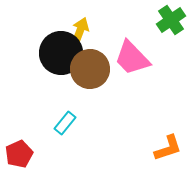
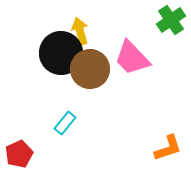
yellow arrow: rotated 36 degrees counterclockwise
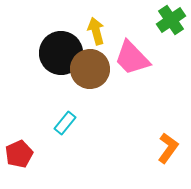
yellow arrow: moved 16 px right
orange L-shape: rotated 36 degrees counterclockwise
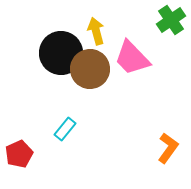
cyan rectangle: moved 6 px down
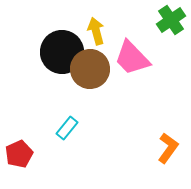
black circle: moved 1 px right, 1 px up
cyan rectangle: moved 2 px right, 1 px up
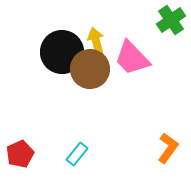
yellow arrow: moved 10 px down
cyan rectangle: moved 10 px right, 26 px down
red pentagon: moved 1 px right
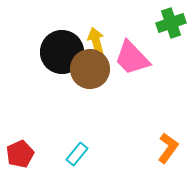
green cross: moved 3 px down; rotated 16 degrees clockwise
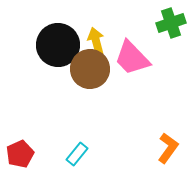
black circle: moved 4 px left, 7 px up
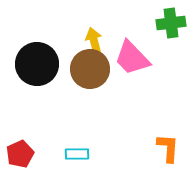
green cross: rotated 12 degrees clockwise
yellow arrow: moved 2 px left
black circle: moved 21 px left, 19 px down
orange L-shape: rotated 32 degrees counterclockwise
cyan rectangle: rotated 50 degrees clockwise
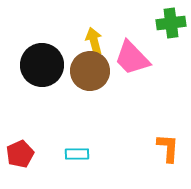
black circle: moved 5 px right, 1 px down
brown circle: moved 2 px down
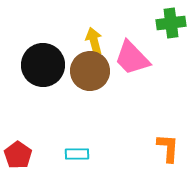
black circle: moved 1 px right
red pentagon: moved 2 px left, 1 px down; rotated 12 degrees counterclockwise
